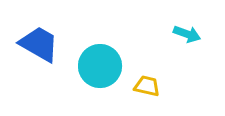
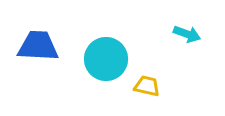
blue trapezoid: moved 1 px left, 2 px down; rotated 27 degrees counterclockwise
cyan circle: moved 6 px right, 7 px up
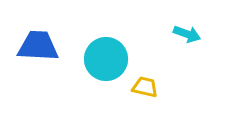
yellow trapezoid: moved 2 px left, 1 px down
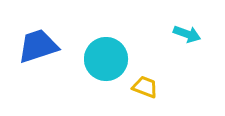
blue trapezoid: rotated 21 degrees counterclockwise
yellow trapezoid: rotated 8 degrees clockwise
